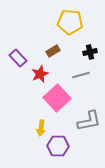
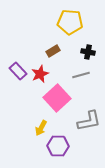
black cross: moved 2 px left; rotated 24 degrees clockwise
purple rectangle: moved 13 px down
yellow arrow: rotated 21 degrees clockwise
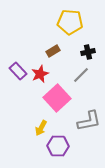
black cross: rotated 24 degrees counterclockwise
gray line: rotated 30 degrees counterclockwise
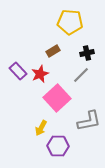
black cross: moved 1 px left, 1 px down
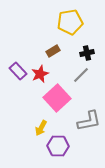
yellow pentagon: rotated 15 degrees counterclockwise
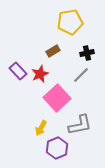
gray L-shape: moved 9 px left, 4 px down
purple hexagon: moved 1 px left, 2 px down; rotated 25 degrees counterclockwise
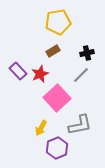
yellow pentagon: moved 12 px left
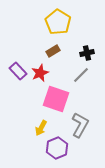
yellow pentagon: rotated 30 degrees counterclockwise
red star: moved 1 px up
pink square: moved 1 px left, 1 px down; rotated 28 degrees counterclockwise
gray L-shape: rotated 50 degrees counterclockwise
